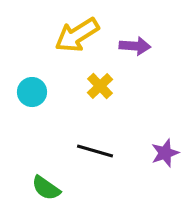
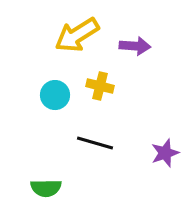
yellow cross: rotated 32 degrees counterclockwise
cyan circle: moved 23 px right, 3 px down
black line: moved 8 px up
green semicircle: rotated 36 degrees counterclockwise
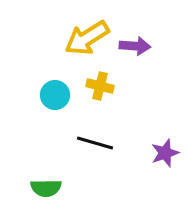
yellow arrow: moved 10 px right, 3 px down
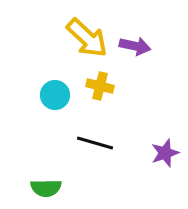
yellow arrow: rotated 105 degrees counterclockwise
purple arrow: rotated 8 degrees clockwise
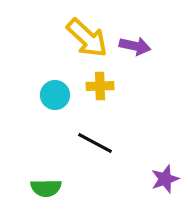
yellow cross: rotated 16 degrees counterclockwise
black line: rotated 12 degrees clockwise
purple star: moved 26 px down
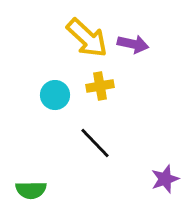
purple arrow: moved 2 px left, 2 px up
yellow cross: rotated 8 degrees counterclockwise
black line: rotated 18 degrees clockwise
green semicircle: moved 15 px left, 2 px down
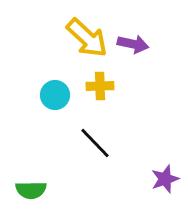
yellow cross: rotated 8 degrees clockwise
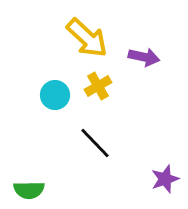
purple arrow: moved 11 px right, 13 px down
yellow cross: moved 2 px left; rotated 28 degrees counterclockwise
green semicircle: moved 2 px left
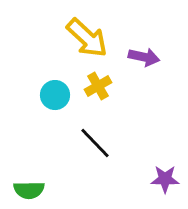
purple star: rotated 20 degrees clockwise
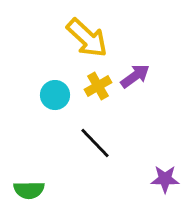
purple arrow: moved 9 px left, 19 px down; rotated 48 degrees counterclockwise
